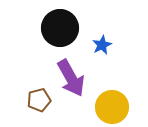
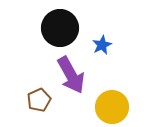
purple arrow: moved 3 px up
brown pentagon: rotated 10 degrees counterclockwise
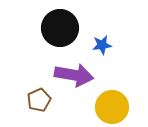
blue star: rotated 18 degrees clockwise
purple arrow: moved 3 px right; rotated 51 degrees counterclockwise
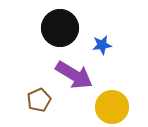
purple arrow: rotated 21 degrees clockwise
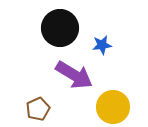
brown pentagon: moved 1 px left, 9 px down
yellow circle: moved 1 px right
